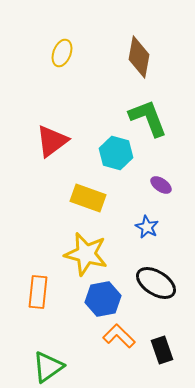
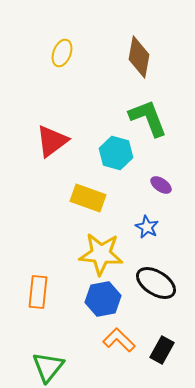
yellow star: moved 15 px right; rotated 9 degrees counterclockwise
orange L-shape: moved 4 px down
black rectangle: rotated 48 degrees clockwise
green triangle: rotated 16 degrees counterclockwise
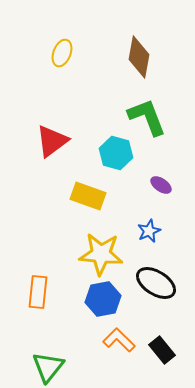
green L-shape: moved 1 px left, 1 px up
yellow rectangle: moved 2 px up
blue star: moved 2 px right, 4 px down; rotated 20 degrees clockwise
black rectangle: rotated 68 degrees counterclockwise
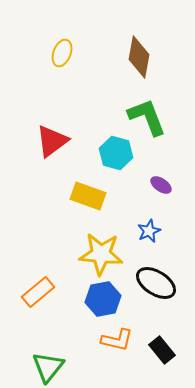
orange rectangle: rotated 44 degrees clockwise
orange L-shape: moved 2 px left; rotated 148 degrees clockwise
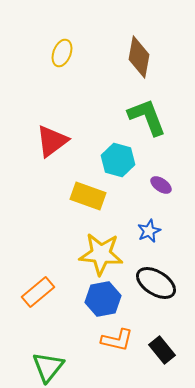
cyan hexagon: moved 2 px right, 7 px down
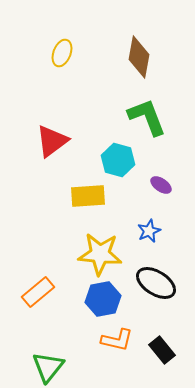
yellow rectangle: rotated 24 degrees counterclockwise
yellow star: moved 1 px left
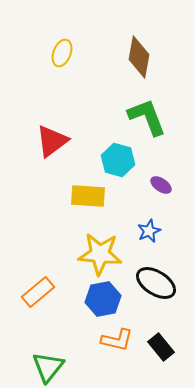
yellow rectangle: rotated 8 degrees clockwise
black rectangle: moved 1 px left, 3 px up
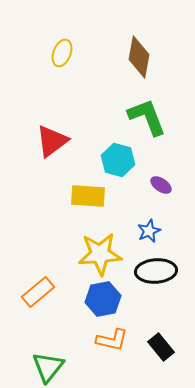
yellow star: rotated 9 degrees counterclockwise
black ellipse: moved 12 px up; rotated 36 degrees counterclockwise
orange L-shape: moved 5 px left
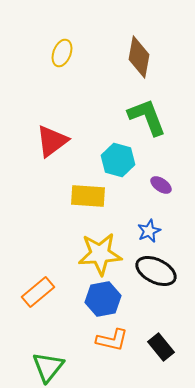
black ellipse: rotated 30 degrees clockwise
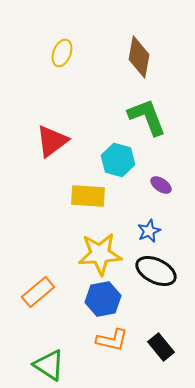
green triangle: moved 1 px right, 2 px up; rotated 36 degrees counterclockwise
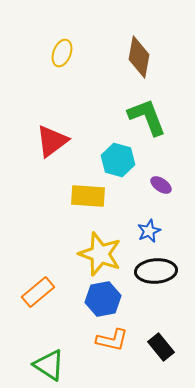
yellow star: rotated 24 degrees clockwise
black ellipse: rotated 30 degrees counterclockwise
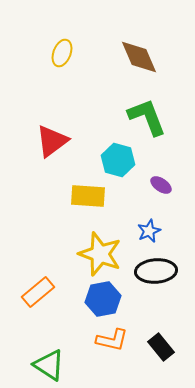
brown diamond: rotated 33 degrees counterclockwise
